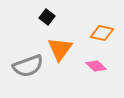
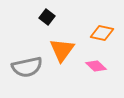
orange triangle: moved 2 px right, 1 px down
gray semicircle: moved 1 px left, 1 px down; rotated 8 degrees clockwise
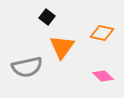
orange triangle: moved 3 px up
pink diamond: moved 7 px right, 10 px down
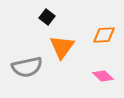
orange diamond: moved 2 px right, 2 px down; rotated 15 degrees counterclockwise
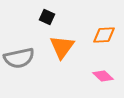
black square: rotated 14 degrees counterclockwise
gray semicircle: moved 8 px left, 9 px up
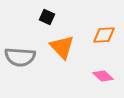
orange triangle: rotated 20 degrees counterclockwise
gray semicircle: moved 1 px right, 1 px up; rotated 16 degrees clockwise
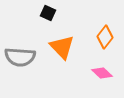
black square: moved 1 px right, 4 px up
orange diamond: moved 1 px right, 2 px down; rotated 50 degrees counterclockwise
pink diamond: moved 1 px left, 3 px up
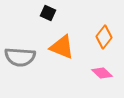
orange diamond: moved 1 px left
orange triangle: rotated 24 degrees counterclockwise
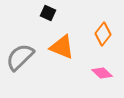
orange diamond: moved 1 px left, 3 px up
gray semicircle: rotated 132 degrees clockwise
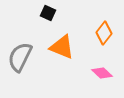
orange diamond: moved 1 px right, 1 px up
gray semicircle: rotated 20 degrees counterclockwise
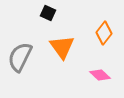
orange triangle: rotated 32 degrees clockwise
pink diamond: moved 2 px left, 2 px down
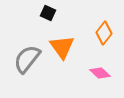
gray semicircle: moved 7 px right, 2 px down; rotated 12 degrees clockwise
pink diamond: moved 2 px up
